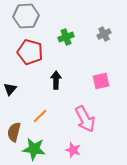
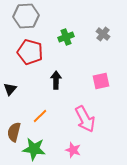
gray cross: moved 1 px left; rotated 24 degrees counterclockwise
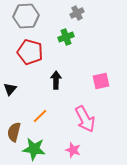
gray cross: moved 26 px left, 21 px up; rotated 24 degrees clockwise
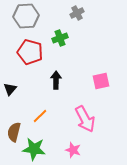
green cross: moved 6 px left, 1 px down
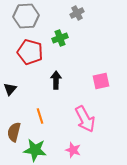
orange line: rotated 63 degrees counterclockwise
green star: moved 1 px right, 1 px down
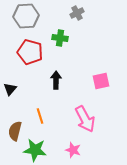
green cross: rotated 28 degrees clockwise
brown semicircle: moved 1 px right, 1 px up
